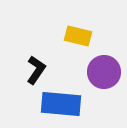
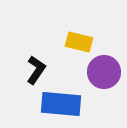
yellow rectangle: moved 1 px right, 6 px down
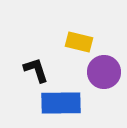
black L-shape: rotated 52 degrees counterclockwise
blue rectangle: moved 1 px up; rotated 6 degrees counterclockwise
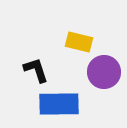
blue rectangle: moved 2 px left, 1 px down
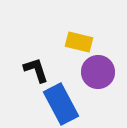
purple circle: moved 6 px left
blue rectangle: moved 2 px right; rotated 63 degrees clockwise
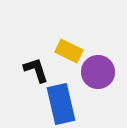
yellow rectangle: moved 10 px left, 9 px down; rotated 12 degrees clockwise
blue rectangle: rotated 15 degrees clockwise
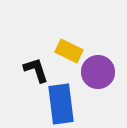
blue rectangle: rotated 6 degrees clockwise
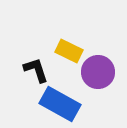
blue rectangle: moved 1 px left; rotated 54 degrees counterclockwise
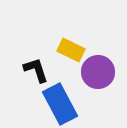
yellow rectangle: moved 2 px right, 1 px up
blue rectangle: rotated 33 degrees clockwise
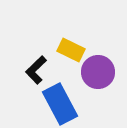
black L-shape: rotated 116 degrees counterclockwise
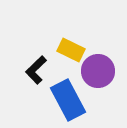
purple circle: moved 1 px up
blue rectangle: moved 8 px right, 4 px up
